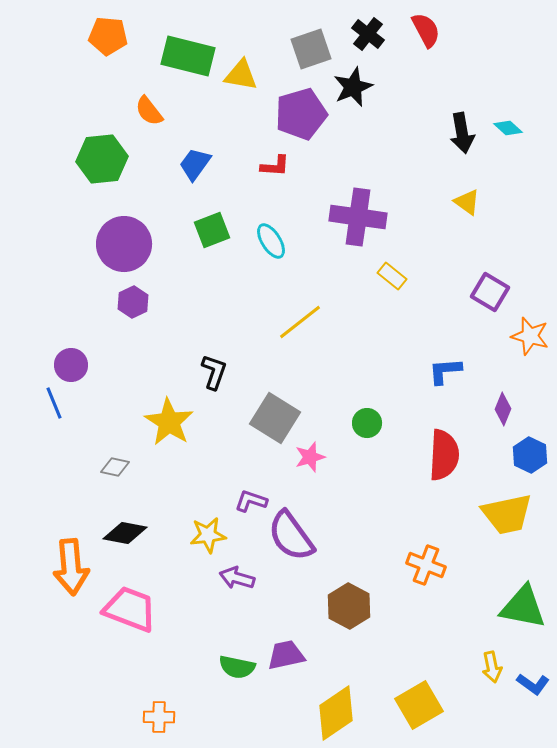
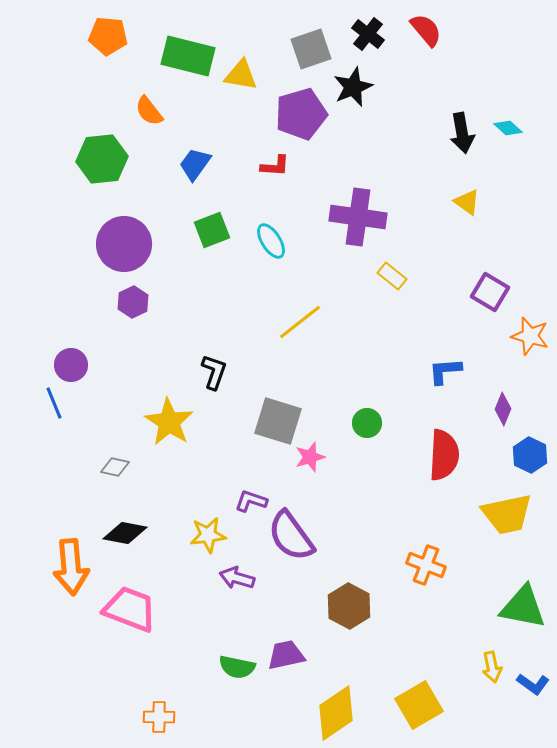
red semicircle at (426, 30): rotated 12 degrees counterclockwise
gray square at (275, 418): moved 3 px right, 3 px down; rotated 15 degrees counterclockwise
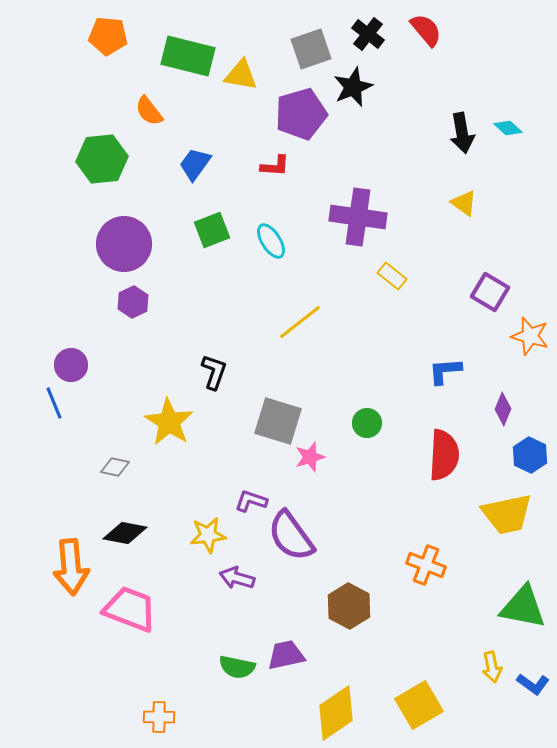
yellow triangle at (467, 202): moved 3 px left, 1 px down
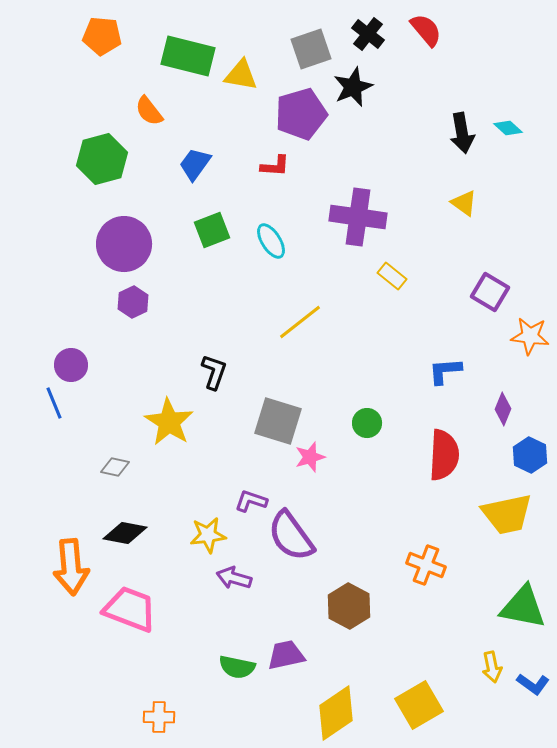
orange pentagon at (108, 36): moved 6 px left
green hexagon at (102, 159): rotated 9 degrees counterclockwise
orange star at (530, 336): rotated 9 degrees counterclockwise
purple arrow at (237, 578): moved 3 px left
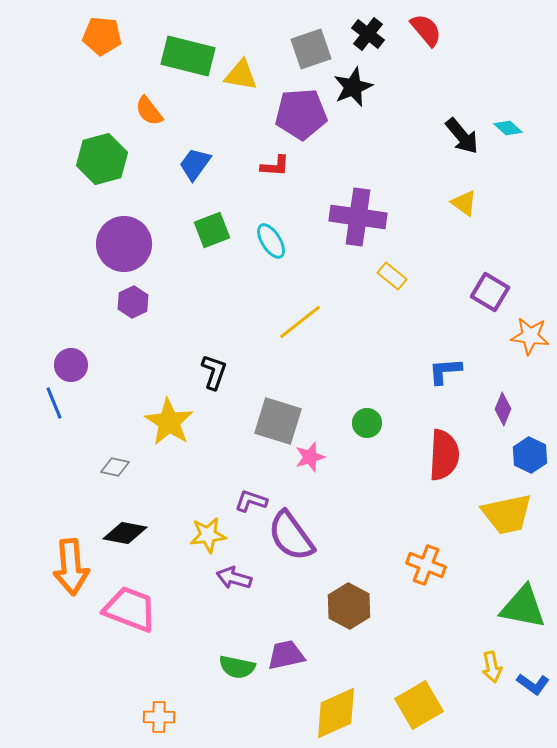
purple pentagon at (301, 114): rotated 12 degrees clockwise
black arrow at (462, 133): moved 3 px down; rotated 30 degrees counterclockwise
yellow diamond at (336, 713): rotated 10 degrees clockwise
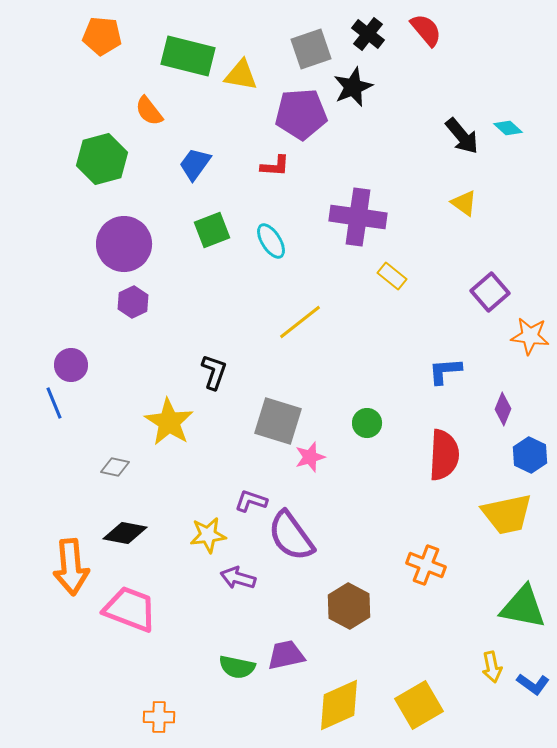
purple square at (490, 292): rotated 18 degrees clockwise
purple arrow at (234, 578): moved 4 px right
yellow diamond at (336, 713): moved 3 px right, 8 px up
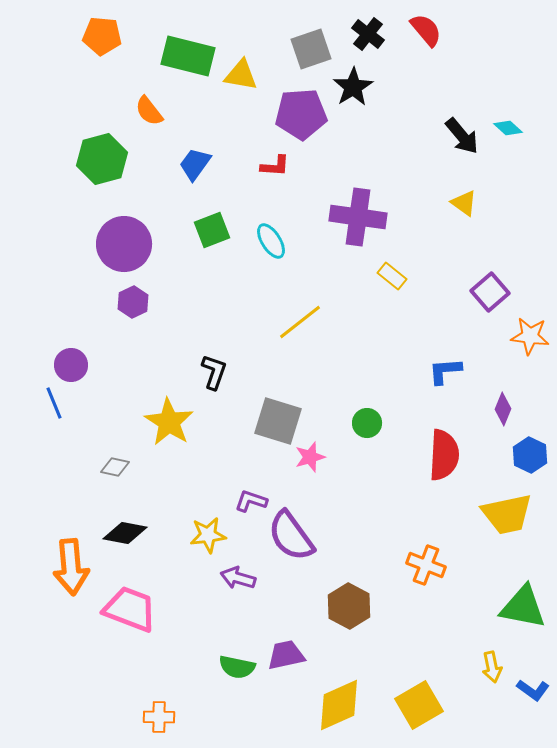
black star at (353, 87): rotated 9 degrees counterclockwise
blue L-shape at (533, 684): moved 6 px down
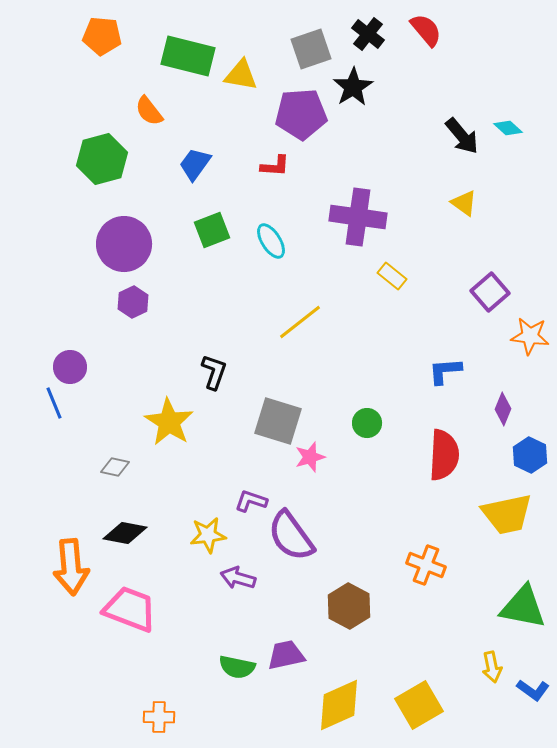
purple circle at (71, 365): moved 1 px left, 2 px down
